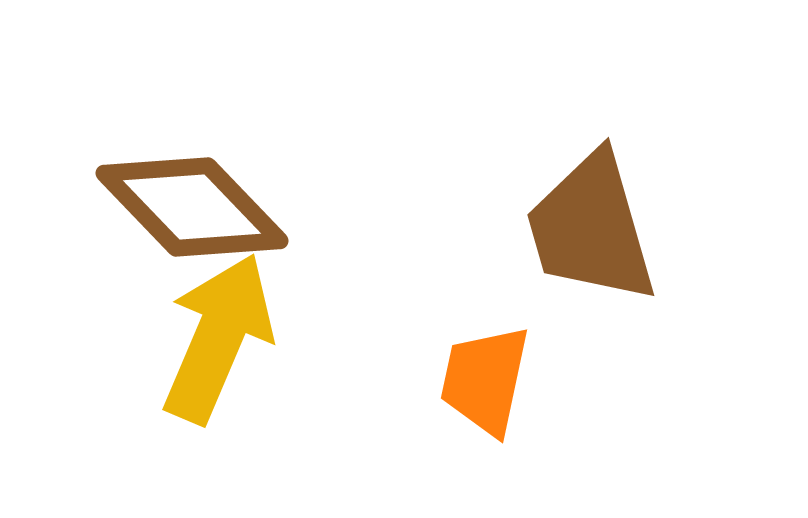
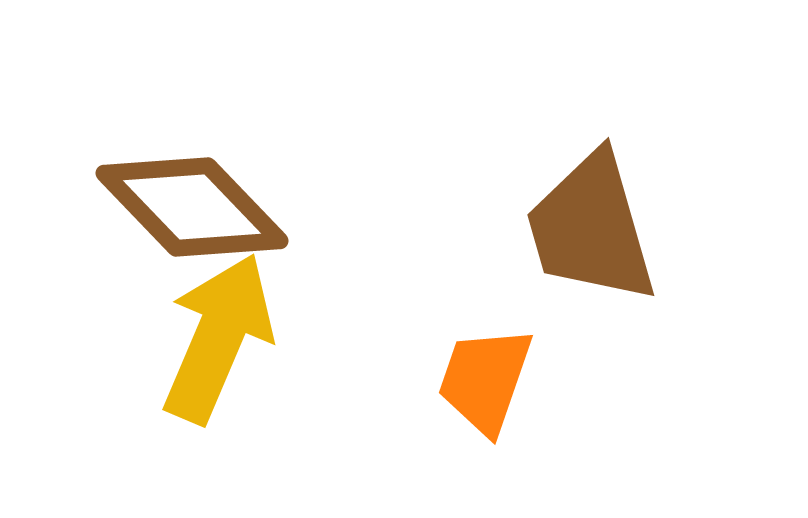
orange trapezoid: rotated 7 degrees clockwise
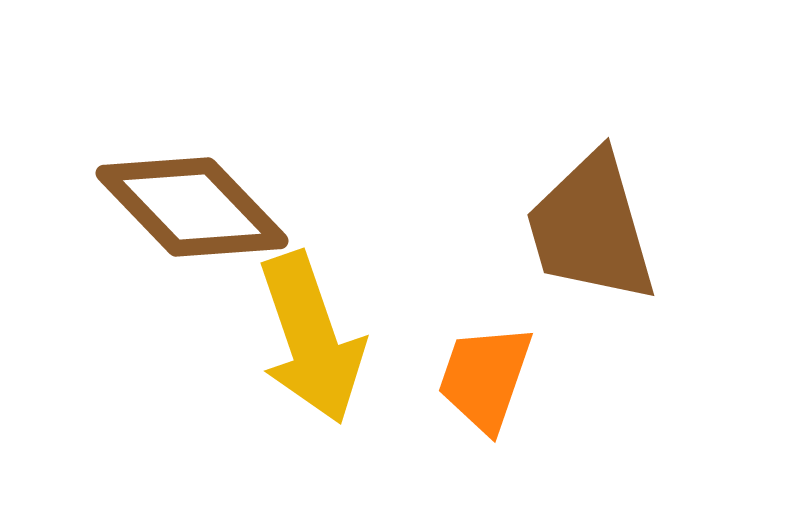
yellow arrow: moved 93 px right; rotated 138 degrees clockwise
orange trapezoid: moved 2 px up
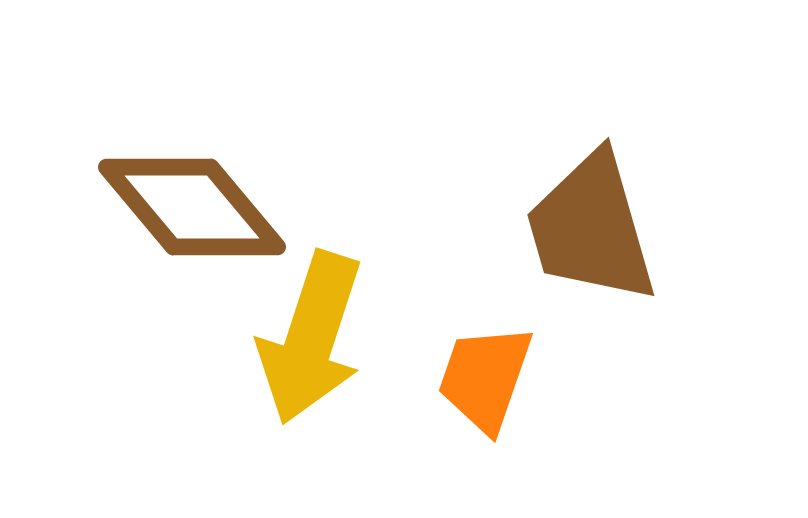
brown diamond: rotated 4 degrees clockwise
yellow arrow: rotated 37 degrees clockwise
